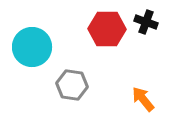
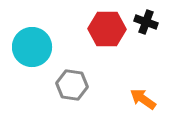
orange arrow: rotated 16 degrees counterclockwise
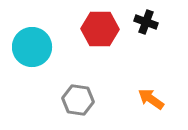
red hexagon: moved 7 px left
gray hexagon: moved 6 px right, 15 px down
orange arrow: moved 8 px right
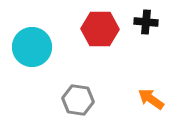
black cross: rotated 15 degrees counterclockwise
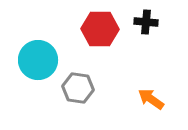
cyan circle: moved 6 px right, 13 px down
gray hexagon: moved 12 px up
